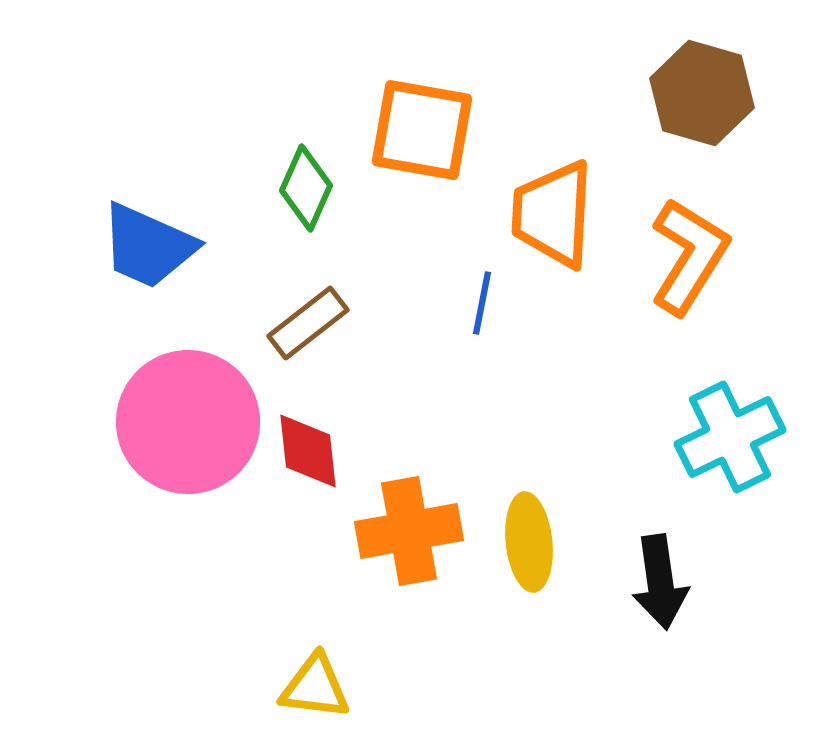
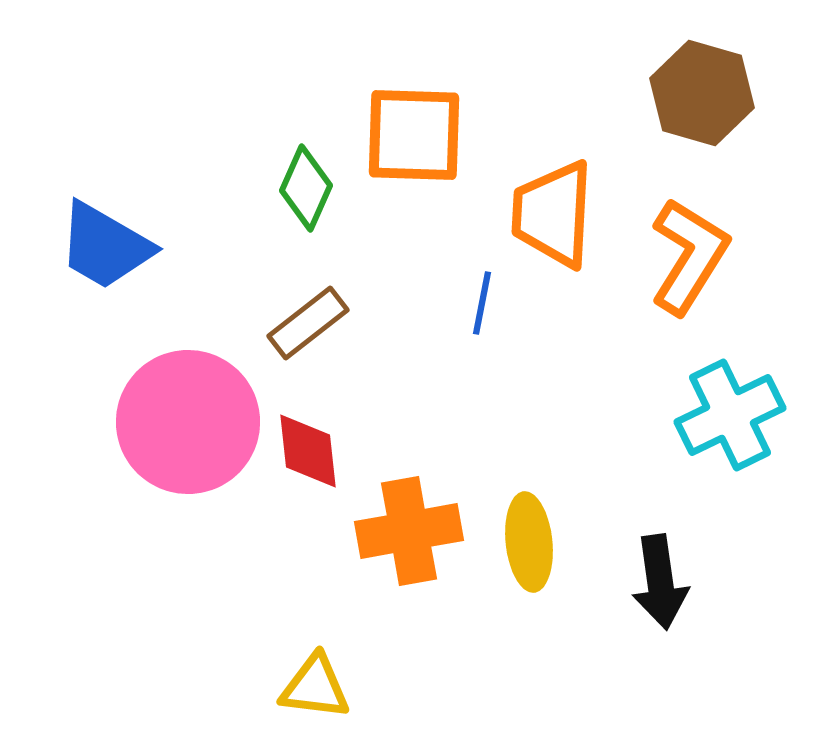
orange square: moved 8 px left, 5 px down; rotated 8 degrees counterclockwise
blue trapezoid: moved 43 px left; rotated 6 degrees clockwise
cyan cross: moved 22 px up
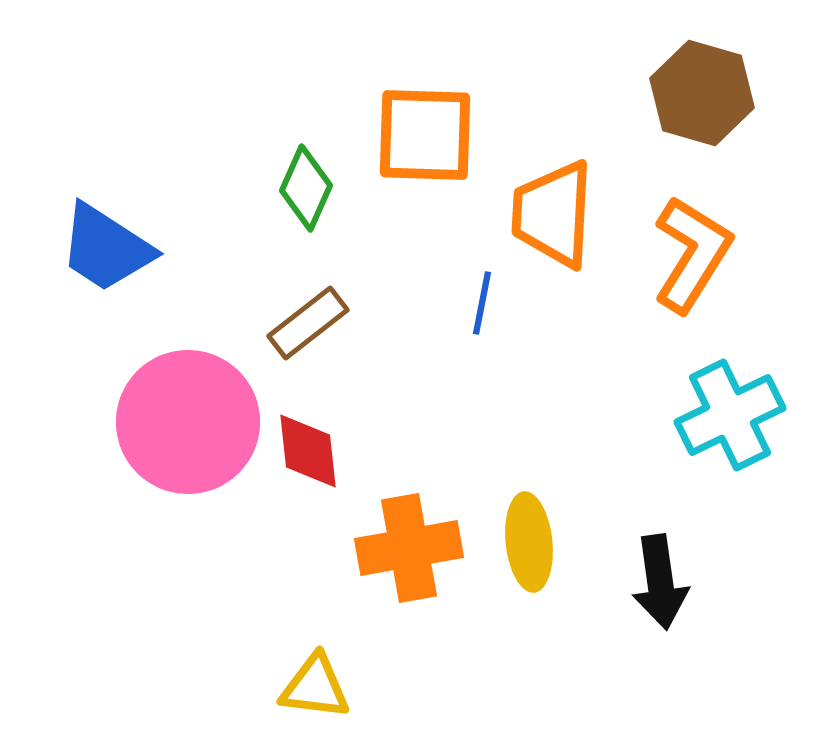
orange square: moved 11 px right
blue trapezoid: moved 1 px right, 2 px down; rotated 3 degrees clockwise
orange L-shape: moved 3 px right, 2 px up
orange cross: moved 17 px down
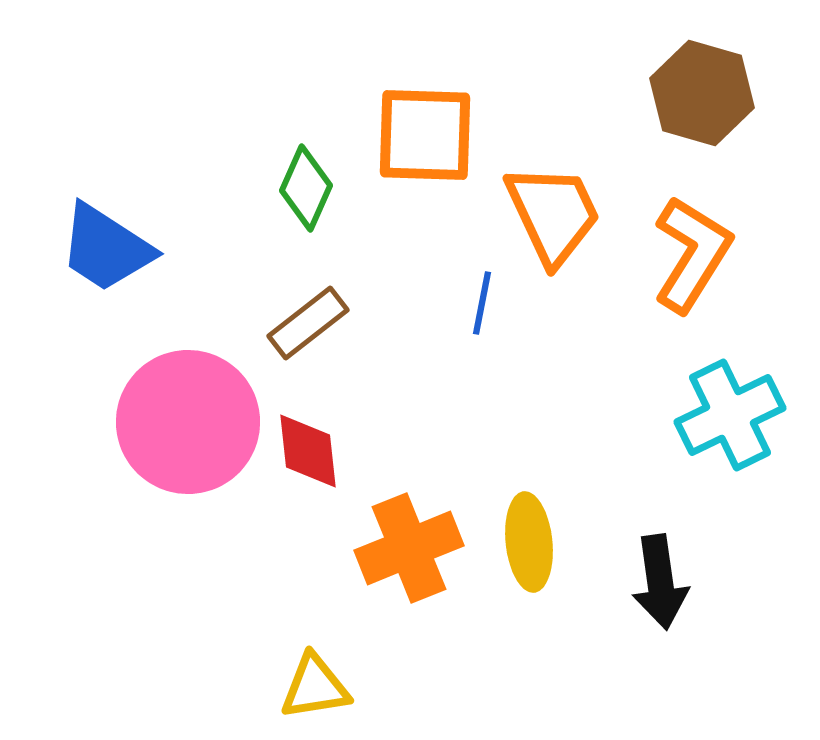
orange trapezoid: rotated 152 degrees clockwise
orange cross: rotated 12 degrees counterclockwise
yellow triangle: rotated 16 degrees counterclockwise
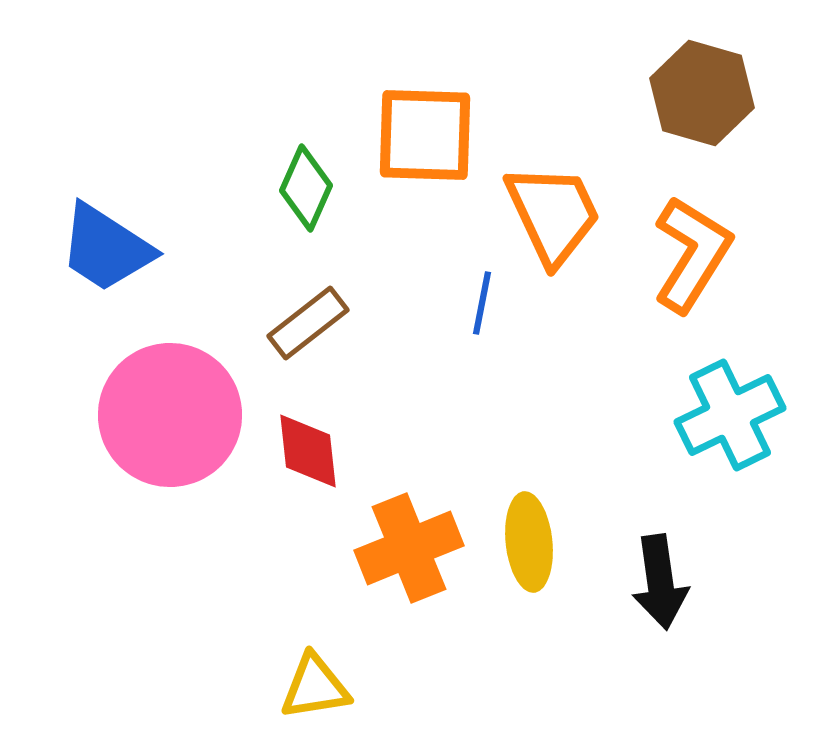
pink circle: moved 18 px left, 7 px up
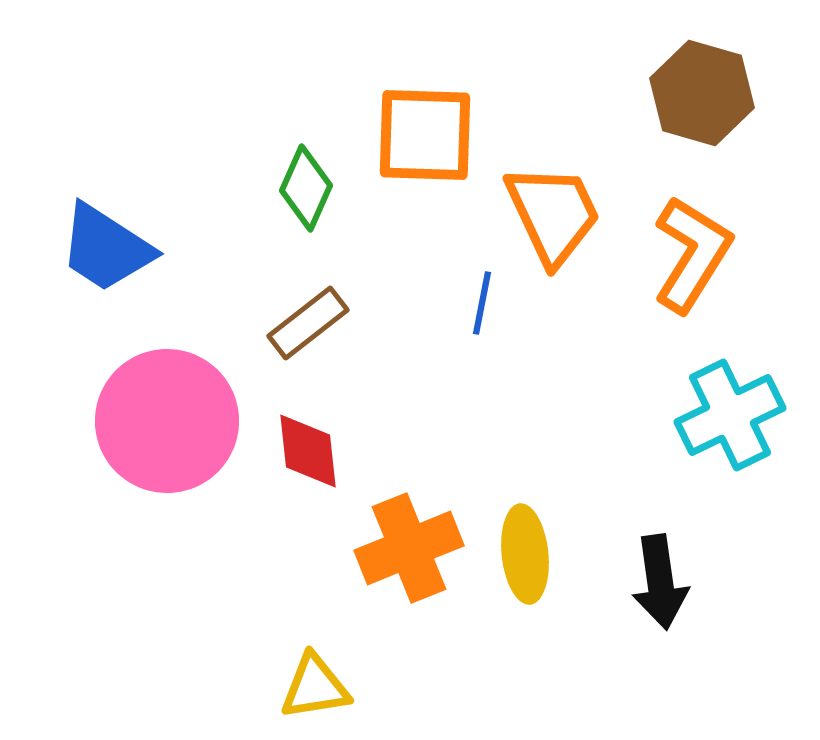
pink circle: moved 3 px left, 6 px down
yellow ellipse: moved 4 px left, 12 px down
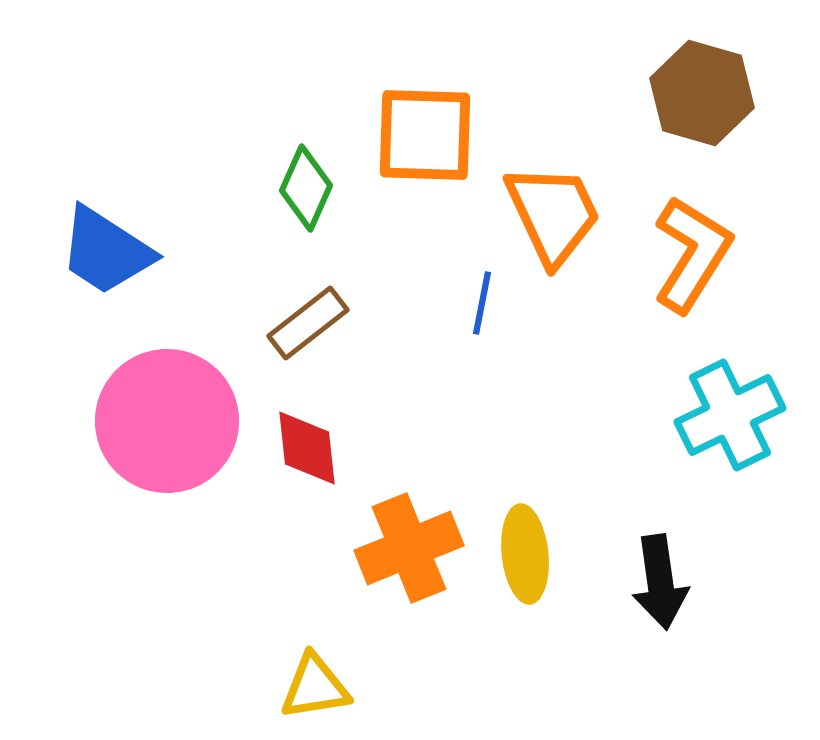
blue trapezoid: moved 3 px down
red diamond: moved 1 px left, 3 px up
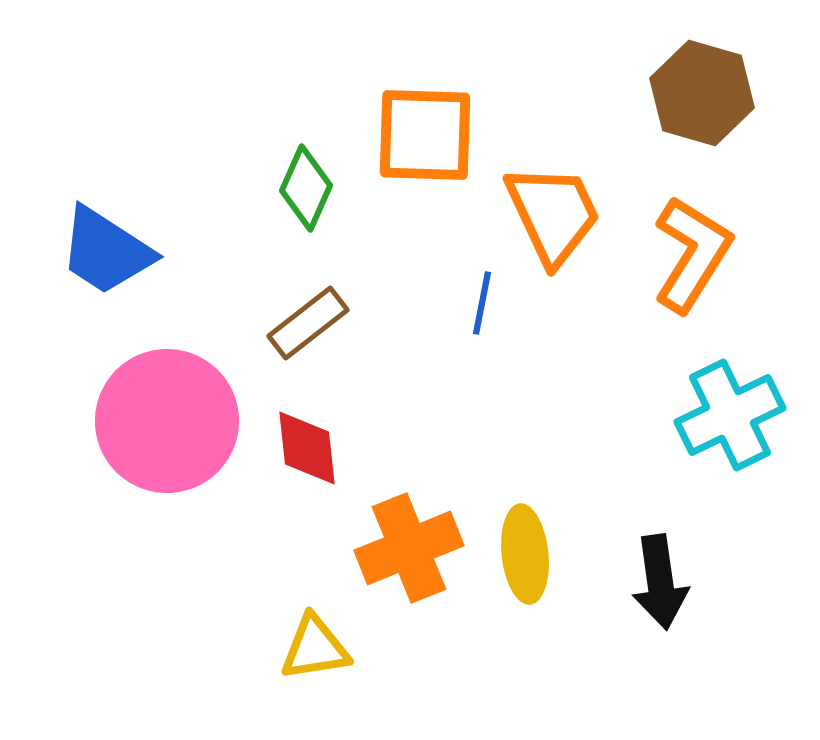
yellow triangle: moved 39 px up
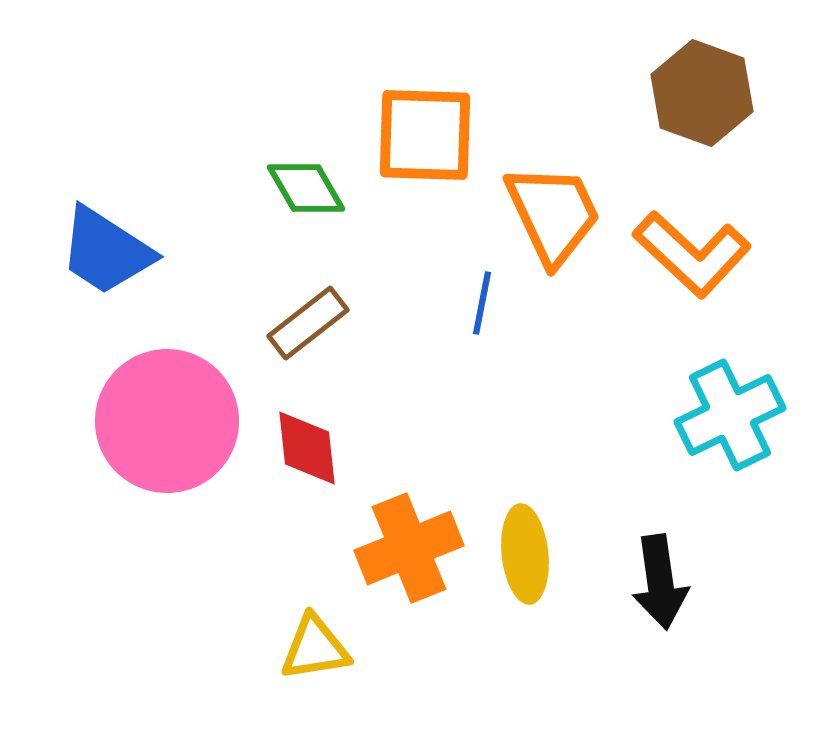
brown hexagon: rotated 4 degrees clockwise
green diamond: rotated 54 degrees counterclockwise
orange L-shape: rotated 101 degrees clockwise
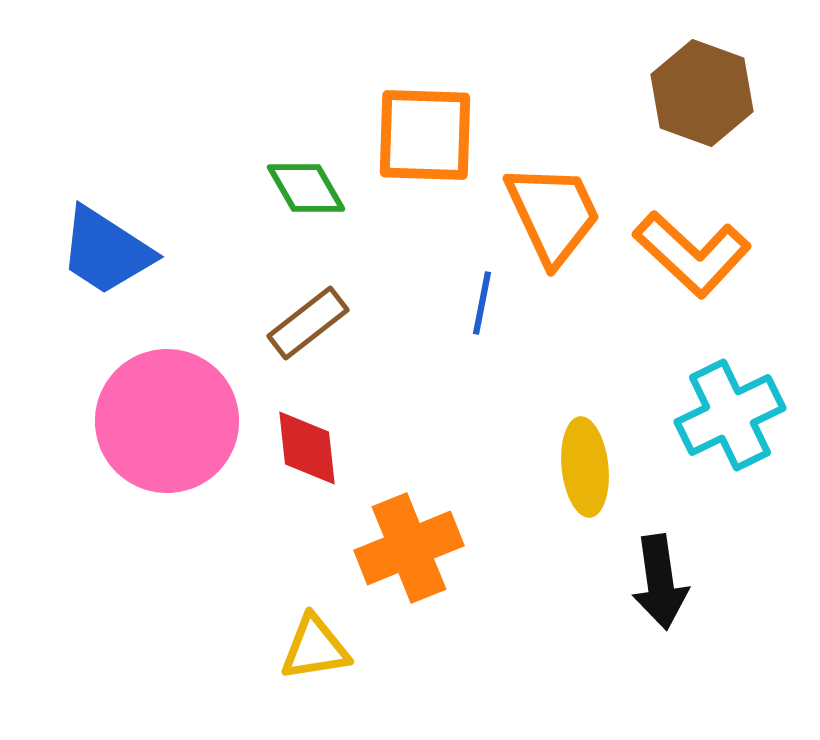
yellow ellipse: moved 60 px right, 87 px up
